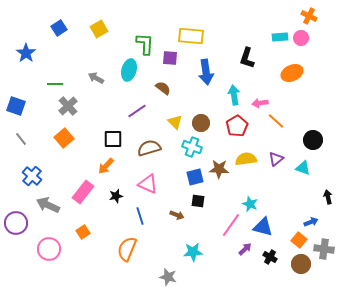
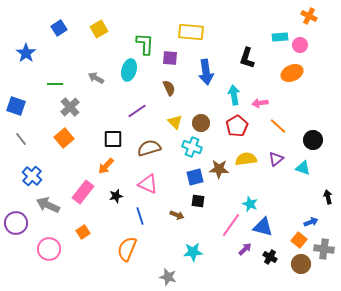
yellow rectangle at (191, 36): moved 4 px up
pink circle at (301, 38): moved 1 px left, 7 px down
brown semicircle at (163, 88): moved 6 px right; rotated 28 degrees clockwise
gray cross at (68, 106): moved 2 px right, 1 px down
orange line at (276, 121): moved 2 px right, 5 px down
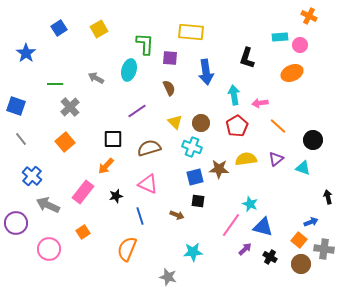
orange square at (64, 138): moved 1 px right, 4 px down
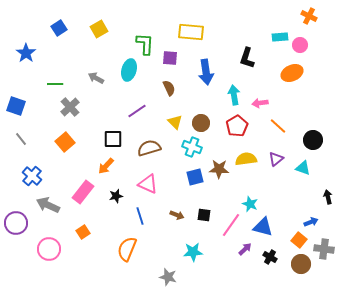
black square at (198, 201): moved 6 px right, 14 px down
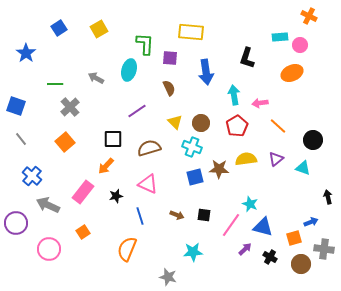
orange square at (299, 240): moved 5 px left, 2 px up; rotated 35 degrees clockwise
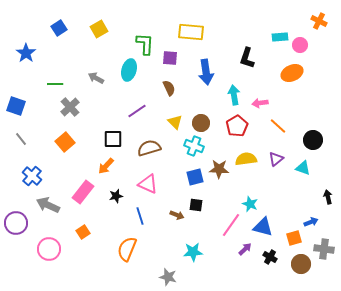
orange cross at (309, 16): moved 10 px right, 5 px down
cyan cross at (192, 147): moved 2 px right, 1 px up
black square at (204, 215): moved 8 px left, 10 px up
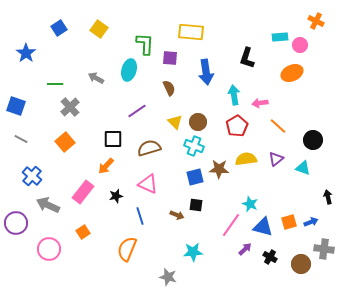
orange cross at (319, 21): moved 3 px left
yellow square at (99, 29): rotated 24 degrees counterclockwise
brown circle at (201, 123): moved 3 px left, 1 px up
gray line at (21, 139): rotated 24 degrees counterclockwise
orange square at (294, 238): moved 5 px left, 16 px up
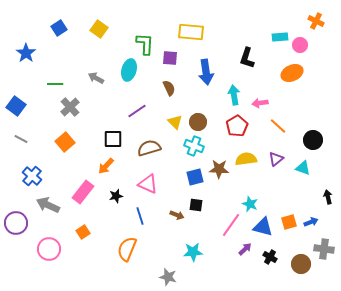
blue square at (16, 106): rotated 18 degrees clockwise
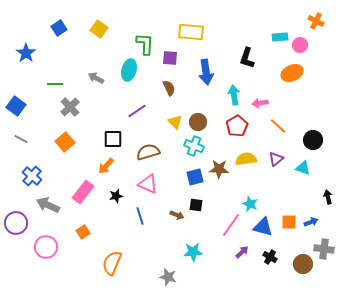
brown semicircle at (149, 148): moved 1 px left, 4 px down
orange square at (289, 222): rotated 14 degrees clockwise
pink circle at (49, 249): moved 3 px left, 2 px up
orange semicircle at (127, 249): moved 15 px left, 14 px down
purple arrow at (245, 249): moved 3 px left, 3 px down
brown circle at (301, 264): moved 2 px right
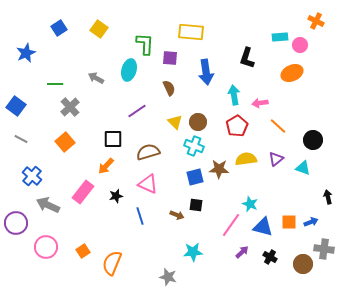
blue star at (26, 53): rotated 12 degrees clockwise
orange square at (83, 232): moved 19 px down
